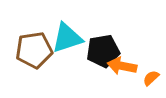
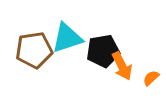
orange arrow: rotated 128 degrees counterclockwise
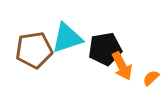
black pentagon: moved 2 px right, 2 px up
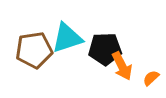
black pentagon: rotated 8 degrees clockwise
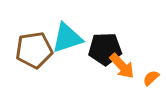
orange arrow: rotated 16 degrees counterclockwise
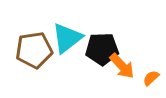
cyan triangle: rotated 20 degrees counterclockwise
black pentagon: moved 3 px left
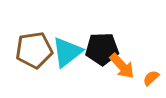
cyan triangle: moved 14 px down
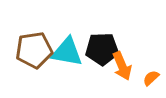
cyan triangle: rotated 48 degrees clockwise
orange arrow: rotated 20 degrees clockwise
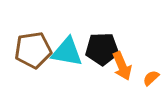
brown pentagon: moved 1 px left
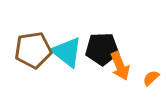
cyan triangle: rotated 28 degrees clockwise
orange arrow: moved 2 px left
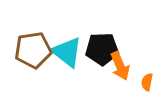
orange semicircle: moved 4 px left, 4 px down; rotated 36 degrees counterclockwise
